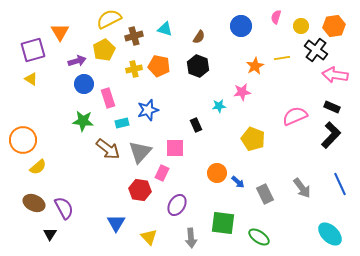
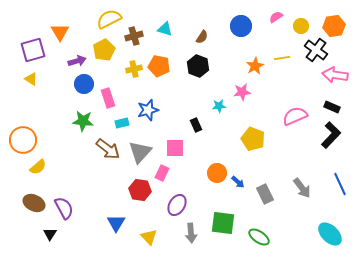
pink semicircle at (276, 17): rotated 40 degrees clockwise
brown semicircle at (199, 37): moved 3 px right
gray arrow at (191, 238): moved 5 px up
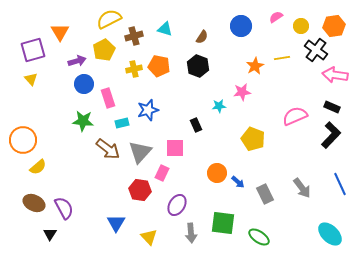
yellow triangle at (31, 79): rotated 16 degrees clockwise
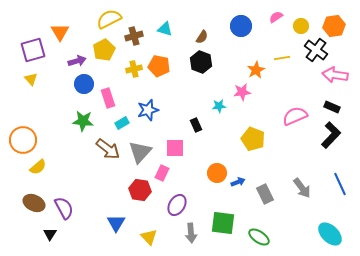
black hexagon at (198, 66): moved 3 px right, 4 px up
orange star at (255, 66): moved 1 px right, 4 px down
cyan rectangle at (122, 123): rotated 16 degrees counterclockwise
blue arrow at (238, 182): rotated 64 degrees counterclockwise
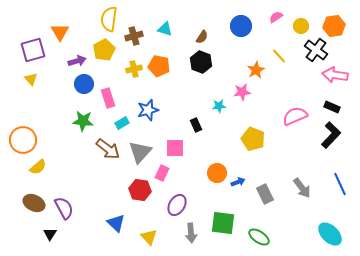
yellow semicircle at (109, 19): rotated 55 degrees counterclockwise
yellow line at (282, 58): moved 3 px left, 2 px up; rotated 56 degrees clockwise
blue triangle at (116, 223): rotated 18 degrees counterclockwise
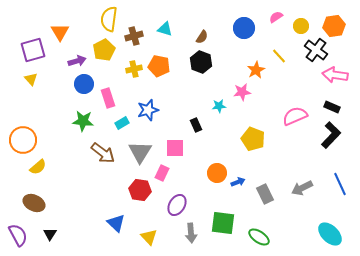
blue circle at (241, 26): moved 3 px right, 2 px down
brown arrow at (108, 149): moved 5 px left, 4 px down
gray triangle at (140, 152): rotated 10 degrees counterclockwise
gray arrow at (302, 188): rotated 100 degrees clockwise
purple semicircle at (64, 208): moved 46 px left, 27 px down
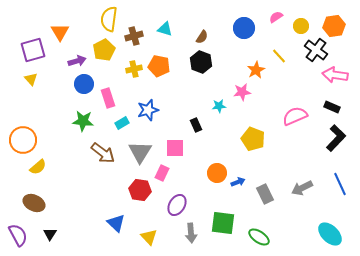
black L-shape at (331, 135): moved 5 px right, 3 px down
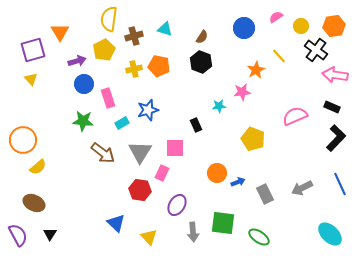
gray arrow at (191, 233): moved 2 px right, 1 px up
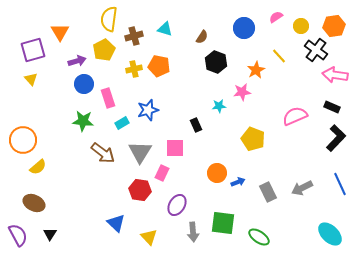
black hexagon at (201, 62): moved 15 px right
gray rectangle at (265, 194): moved 3 px right, 2 px up
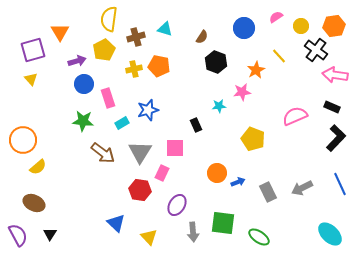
brown cross at (134, 36): moved 2 px right, 1 px down
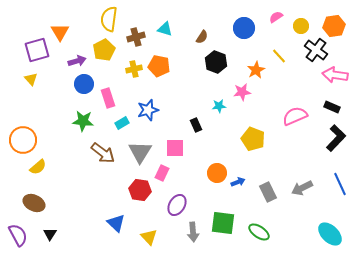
purple square at (33, 50): moved 4 px right
green ellipse at (259, 237): moved 5 px up
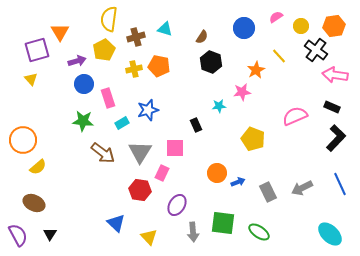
black hexagon at (216, 62): moved 5 px left
